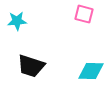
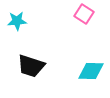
pink square: rotated 18 degrees clockwise
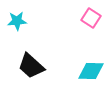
pink square: moved 7 px right, 4 px down
black trapezoid: rotated 24 degrees clockwise
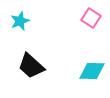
cyan star: moved 3 px right; rotated 18 degrees counterclockwise
cyan diamond: moved 1 px right
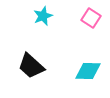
cyan star: moved 23 px right, 5 px up
cyan diamond: moved 4 px left
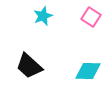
pink square: moved 1 px up
black trapezoid: moved 2 px left
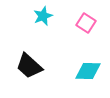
pink square: moved 5 px left, 6 px down
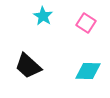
cyan star: rotated 18 degrees counterclockwise
black trapezoid: moved 1 px left
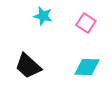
cyan star: rotated 18 degrees counterclockwise
cyan diamond: moved 1 px left, 4 px up
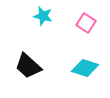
cyan diamond: moved 2 px left, 1 px down; rotated 16 degrees clockwise
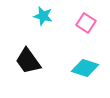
black trapezoid: moved 5 px up; rotated 12 degrees clockwise
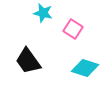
cyan star: moved 3 px up
pink square: moved 13 px left, 6 px down
